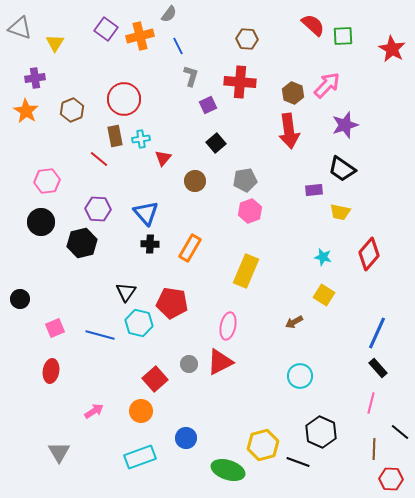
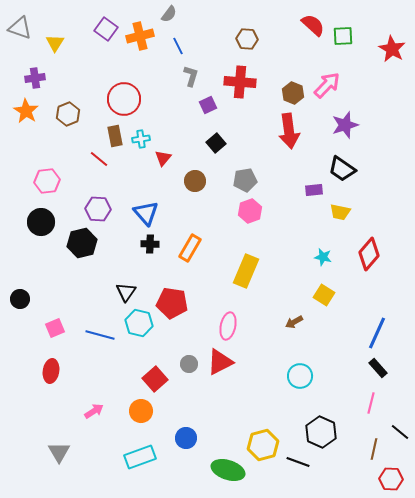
brown hexagon at (72, 110): moved 4 px left, 4 px down
brown line at (374, 449): rotated 10 degrees clockwise
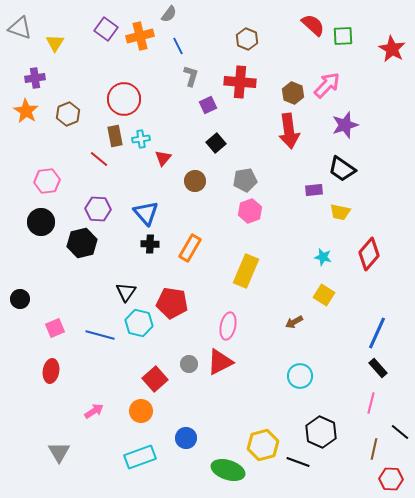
brown hexagon at (247, 39): rotated 20 degrees clockwise
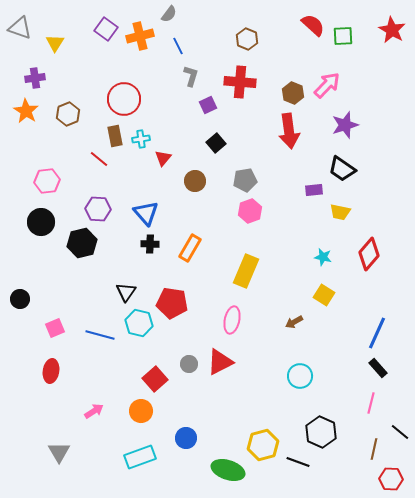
red star at (392, 49): moved 19 px up
pink ellipse at (228, 326): moved 4 px right, 6 px up
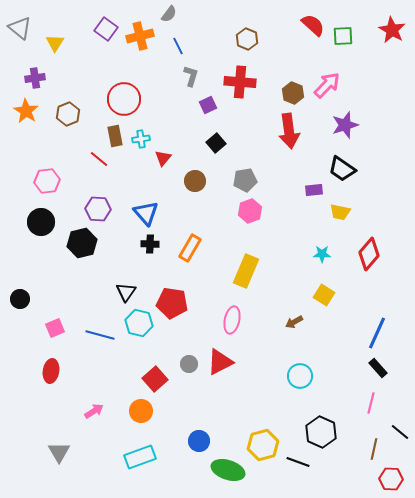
gray triangle at (20, 28): rotated 20 degrees clockwise
cyan star at (323, 257): moved 1 px left, 3 px up; rotated 12 degrees counterclockwise
blue circle at (186, 438): moved 13 px right, 3 px down
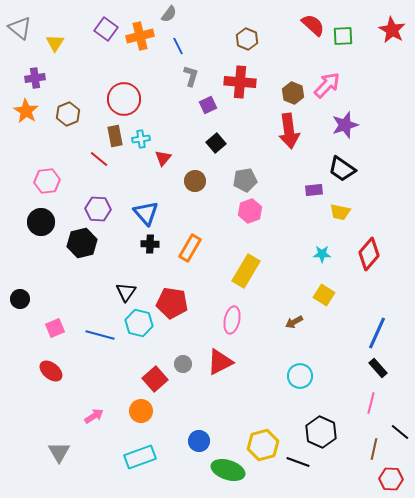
yellow rectangle at (246, 271): rotated 8 degrees clockwise
gray circle at (189, 364): moved 6 px left
red ellipse at (51, 371): rotated 60 degrees counterclockwise
pink arrow at (94, 411): moved 5 px down
